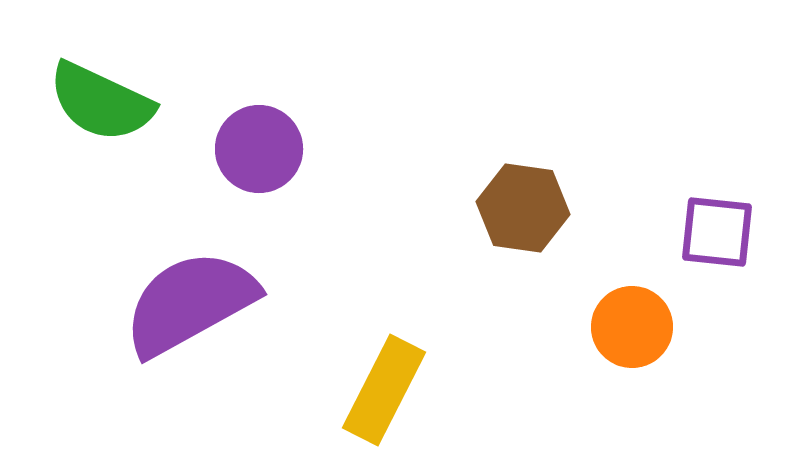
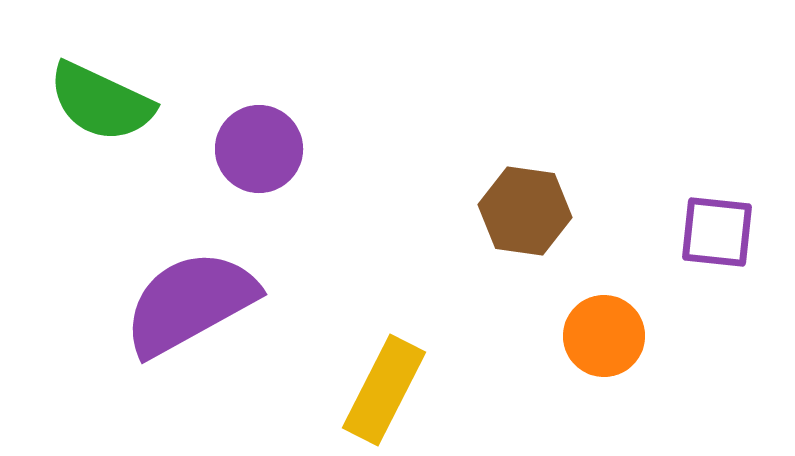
brown hexagon: moved 2 px right, 3 px down
orange circle: moved 28 px left, 9 px down
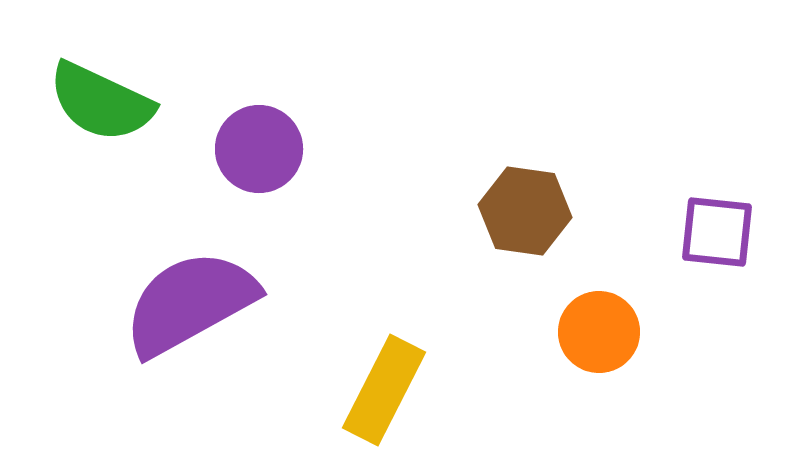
orange circle: moved 5 px left, 4 px up
